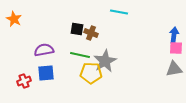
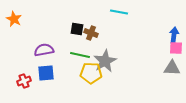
gray triangle: moved 2 px left, 1 px up; rotated 12 degrees clockwise
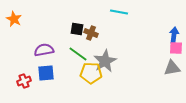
green line: moved 2 px left, 1 px up; rotated 24 degrees clockwise
gray triangle: rotated 12 degrees counterclockwise
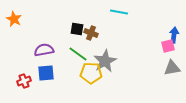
pink square: moved 8 px left, 2 px up; rotated 16 degrees counterclockwise
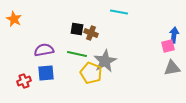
green line: moved 1 px left; rotated 24 degrees counterclockwise
yellow pentagon: rotated 20 degrees clockwise
